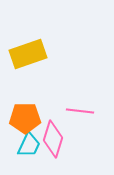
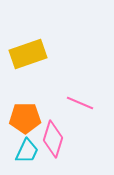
pink line: moved 8 px up; rotated 16 degrees clockwise
cyan trapezoid: moved 2 px left, 6 px down
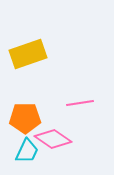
pink line: rotated 32 degrees counterclockwise
pink diamond: rotated 72 degrees counterclockwise
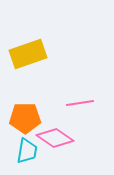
pink diamond: moved 2 px right, 1 px up
cyan trapezoid: rotated 16 degrees counterclockwise
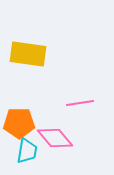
yellow rectangle: rotated 27 degrees clockwise
orange pentagon: moved 6 px left, 5 px down
pink diamond: rotated 15 degrees clockwise
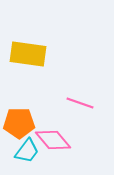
pink line: rotated 28 degrees clockwise
pink diamond: moved 2 px left, 2 px down
cyan trapezoid: rotated 28 degrees clockwise
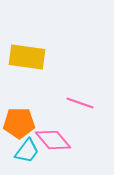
yellow rectangle: moved 1 px left, 3 px down
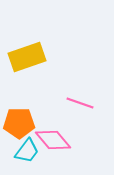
yellow rectangle: rotated 27 degrees counterclockwise
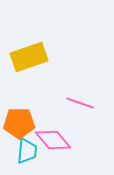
yellow rectangle: moved 2 px right
cyan trapezoid: rotated 32 degrees counterclockwise
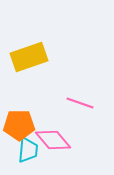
orange pentagon: moved 2 px down
cyan trapezoid: moved 1 px right, 1 px up
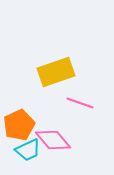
yellow rectangle: moved 27 px right, 15 px down
orange pentagon: rotated 24 degrees counterclockwise
cyan trapezoid: rotated 60 degrees clockwise
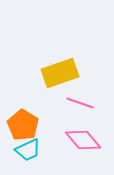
yellow rectangle: moved 4 px right, 1 px down
orange pentagon: moved 4 px right; rotated 16 degrees counterclockwise
pink diamond: moved 30 px right
